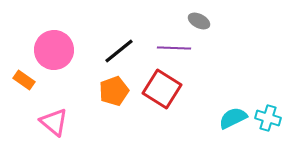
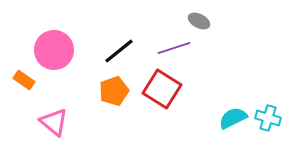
purple line: rotated 20 degrees counterclockwise
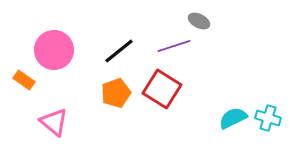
purple line: moved 2 px up
orange pentagon: moved 2 px right, 2 px down
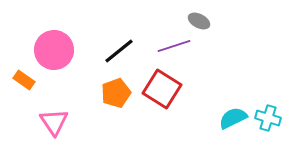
pink triangle: rotated 16 degrees clockwise
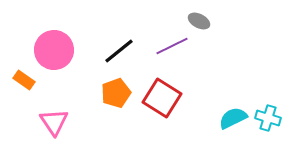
purple line: moved 2 px left; rotated 8 degrees counterclockwise
red square: moved 9 px down
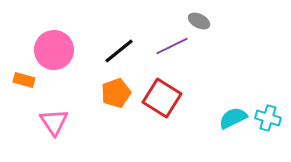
orange rectangle: rotated 20 degrees counterclockwise
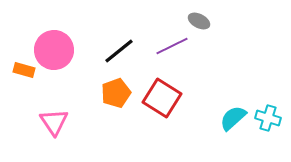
orange rectangle: moved 10 px up
cyan semicircle: rotated 16 degrees counterclockwise
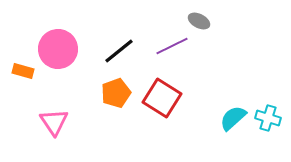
pink circle: moved 4 px right, 1 px up
orange rectangle: moved 1 px left, 1 px down
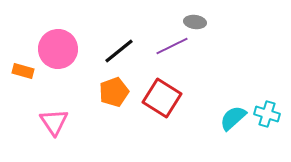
gray ellipse: moved 4 px left, 1 px down; rotated 20 degrees counterclockwise
orange pentagon: moved 2 px left, 1 px up
cyan cross: moved 1 px left, 4 px up
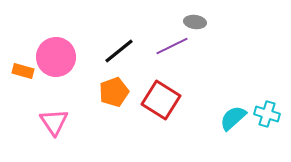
pink circle: moved 2 px left, 8 px down
red square: moved 1 px left, 2 px down
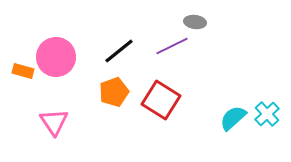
cyan cross: rotated 30 degrees clockwise
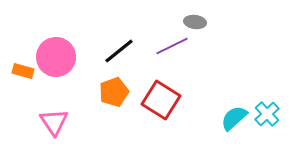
cyan semicircle: moved 1 px right
